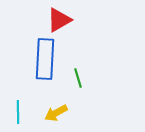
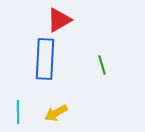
green line: moved 24 px right, 13 px up
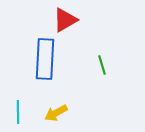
red triangle: moved 6 px right
